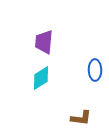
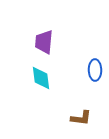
cyan diamond: rotated 65 degrees counterclockwise
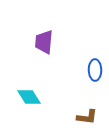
cyan diamond: moved 12 px left, 19 px down; rotated 25 degrees counterclockwise
brown L-shape: moved 6 px right, 1 px up
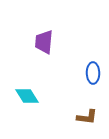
blue ellipse: moved 2 px left, 3 px down
cyan diamond: moved 2 px left, 1 px up
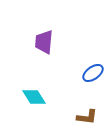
blue ellipse: rotated 55 degrees clockwise
cyan diamond: moved 7 px right, 1 px down
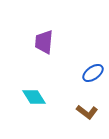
brown L-shape: moved 5 px up; rotated 30 degrees clockwise
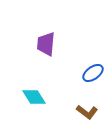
purple trapezoid: moved 2 px right, 2 px down
